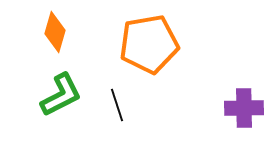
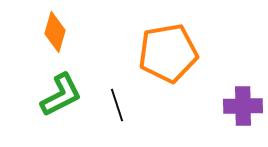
orange pentagon: moved 19 px right, 9 px down
purple cross: moved 1 px left, 2 px up
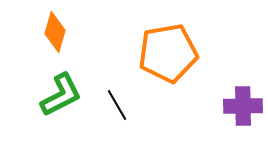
black line: rotated 12 degrees counterclockwise
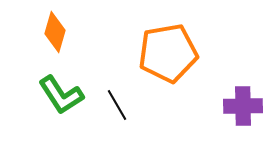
green L-shape: rotated 84 degrees clockwise
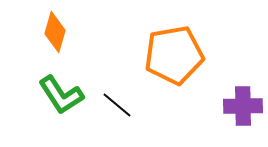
orange pentagon: moved 6 px right, 2 px down
black line: rotated 20 degrees counterclockwise
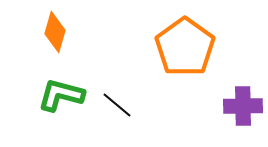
orange pentagon: moved 11 px right, 8 px up; rotated 26 degrees counterclockwise
green L-shape: rotated 138 degrees clockwise
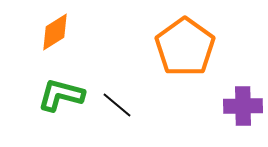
orange diamond: rotated 42 degrees clockwise
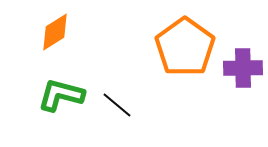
purple cross: moved 38 px up
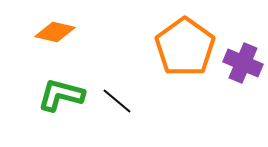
orange diamond: rotated 45 degrees clockwise
purple cross: moved 5 px up; rotated 24 degrees clockwise
black line: moved 4 px up
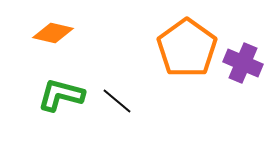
orange diamond: moved 2 px left, 1 px down
orange pentagon: moved 2 px right, 1 px down
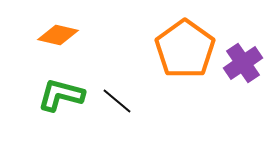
orange diamond: moved 5 px right, 2 px down
orange pentagon: moved 2 px left, 1 px down
purple cross: rotated 33 degrees clockwise
